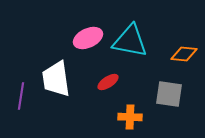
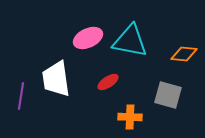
gray square: moved 1 px left, 1 px down; rotated 8 degrees clockwise
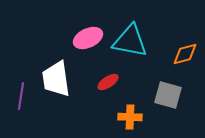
orange diamond: moved 1 px right; rotated 20 degrees counterclockwise
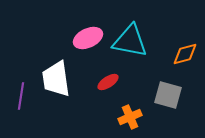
orange cross: rotated 25 degrees counterclockwise
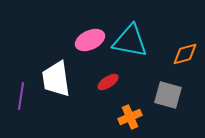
pink ellipse: moved 2 px right, 2 px down
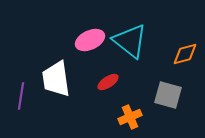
cyan triangle: rotated 27 degrees clockwise
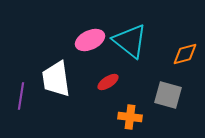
orange cross: rotated 30 degrees clockwise
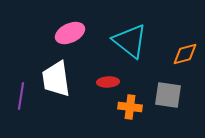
pink ellipse: moved 20 px left, 7 px up
red ellipse: rotated 30 degrees clockwise
gray square: rotated 8 degrees counterclockwise
orange cross: moved 10 px up
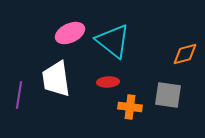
cyan triangle: moved 17 px left
purple line: moved 2 px left, 1 px up
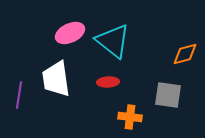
orange cross: moved 10 px down
